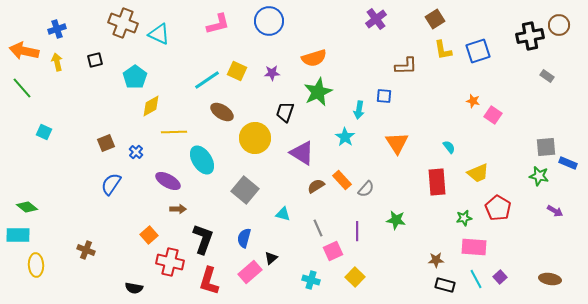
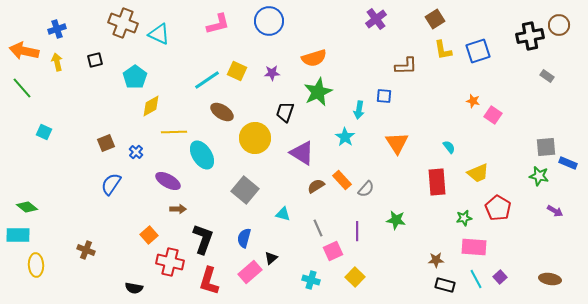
cyan ellipse at (202, 160): moved 5 px up
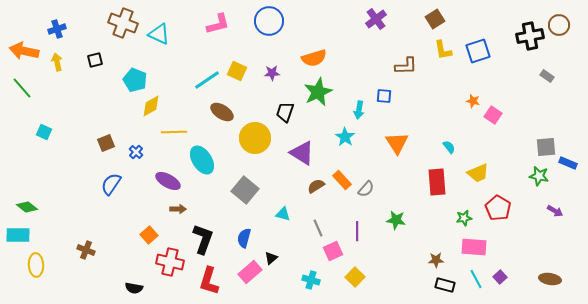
cyan pentagon at (135, 77): moved 3 px down; rotated 15 degrees counterclockwise
cyan ellipse at (202, 155): moved 5 px down
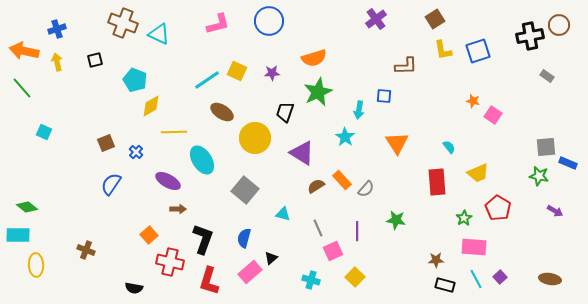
green star at (464, 218): rotated 21 degrees counterclockwise
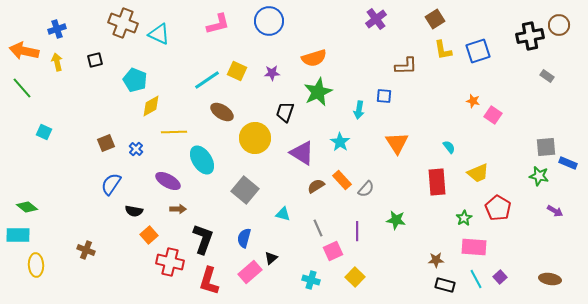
cyan star at (345, 137): moved 5 px left, 5 px down
blue cross at (136, 152): moved 3 px up
black semicircle at (134, 288): moved 77 px up
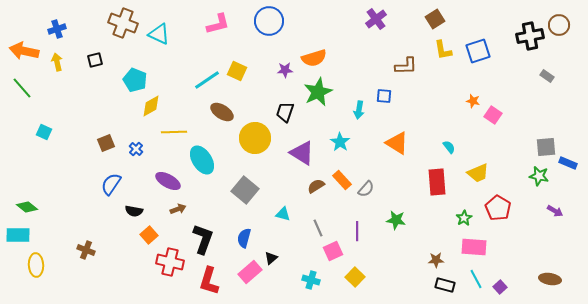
purple star at (272, 73): moved 13 px right, 3 px up
orange triangle at (397, 143): rotated 25 degrees counterclockwise
brown arrow at (178, 209): rotated 21 degrees counterclockwise
purple square at (500, 277): moved 10 px down
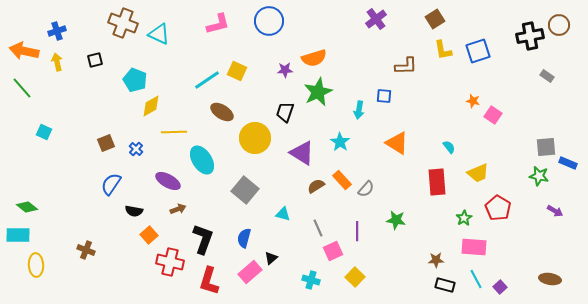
blue cross at (57, 29): moved 2 px down
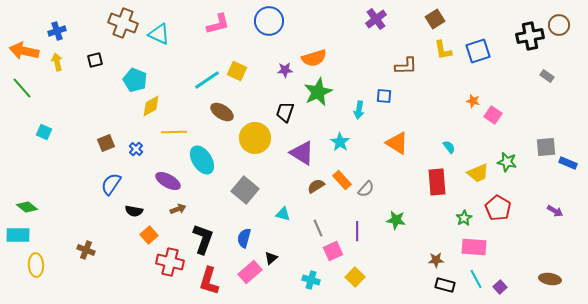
green star at (539, 176): moved 32 px left, 14 px up
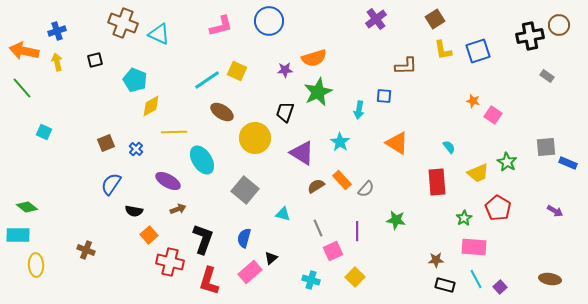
pink L-shape at (218, 24): moved 3 px right, 2 px down
green star at (507, 162): rotated 18 degrees clockwise
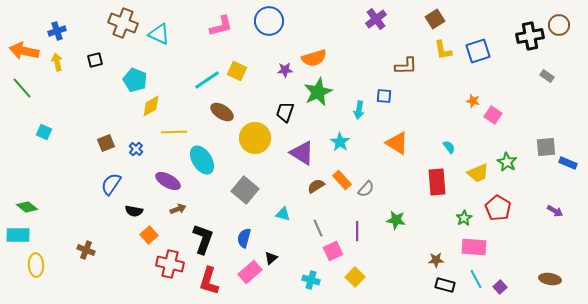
red cross at (170, 262): moved 2 px down
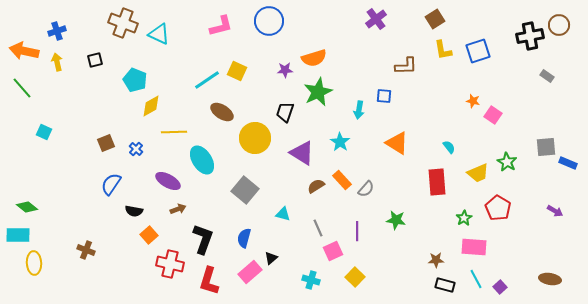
yellow ellipse at (36, 265): moved 2 px left, 2 px up
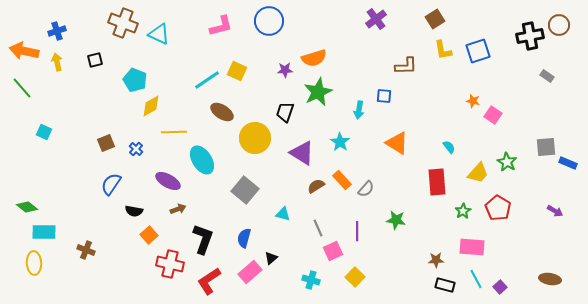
yellow trapezoid at (478, 173): rotated 25 degrees counterclockwise
green star at (464, 218): moved 1 px left, 7 px up
cyan rectangle at (18, 235): moved 26 px right, 3 px up
pink rectangle at (474, 247): moved 2 px left
red L-shape at (209, 281): rotated 40 degrees clockwise
